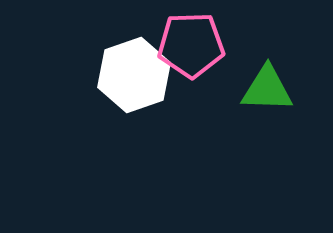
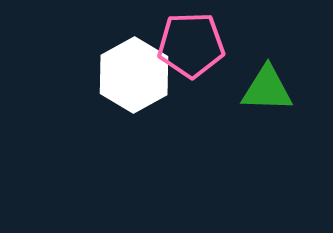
white hexagon: rotated 10 degrees counterclockwise
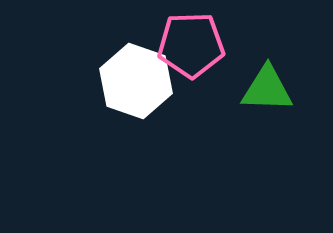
white hexagon: moved 2 px right, 6 px down; rotated 12 degrees counterclockwise
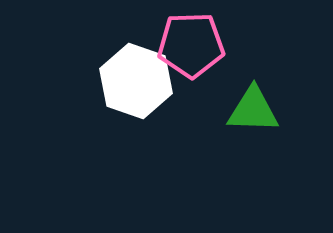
green triangle: moved 14 px left, 21 px down
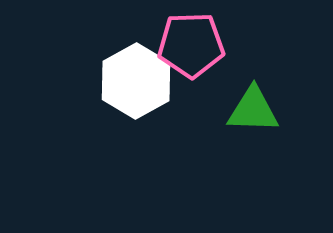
white hexagon: rotated 12 degrees clockwise
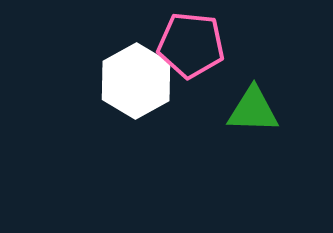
pink pentagon: rotated 8 degrees clockwise
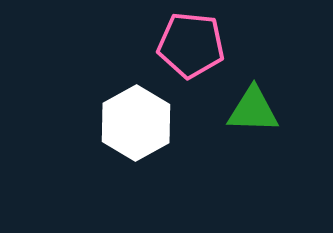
white hexagon: moved 42 px down
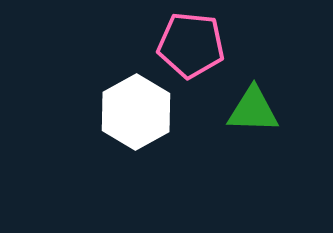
white hexagon: moved 11 px up
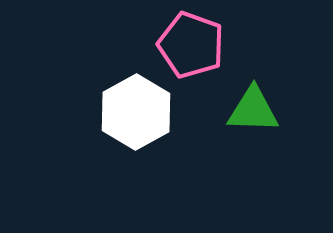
pink pentagon: rotated 14 degrees clockwise
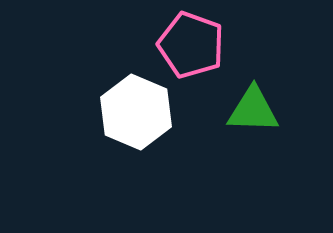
white hexagon: rotated 8 degrees counterclockwise
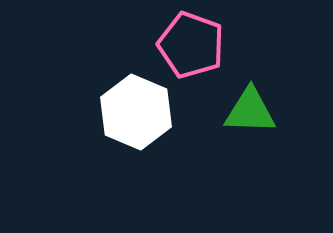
green triangle: moved 3 px left, 1 px down
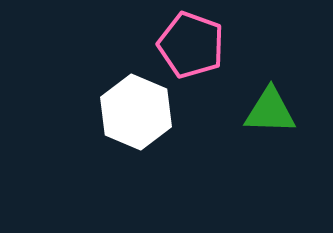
green triangle: moved 20 px right
